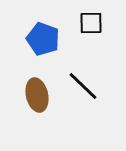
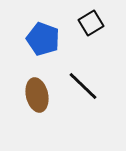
black square: rotated 30 degrees counterclockwise
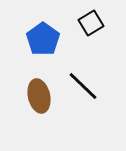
blue pentagon: rotated 16 degrees clockwise
brown ellipse: moved 2 px right, 1 px down
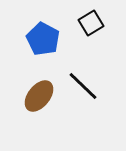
blue pentagon: rotated 8 degrees counterclockwise
brown ellipse: rotated 52 degrees clockwise
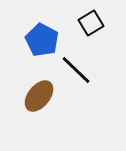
blue pentagon: moved 1 px left, 1 px down
black line: moved 7 px left, 16 px up
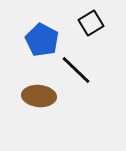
brown ellipse: rotated 56 degrees clockwise
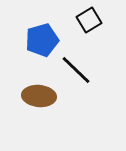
black square: moved 2 px left, 3 px up
blue pentagon: rotated 28 degrees clockwise
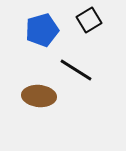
blue pentagon: moved 10 px up
black line: rotated 12 degrees counterclockwise
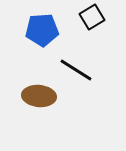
black square: moved 3 px right, 3 px up
blue pentagon: rotated 12 degrees clockwise
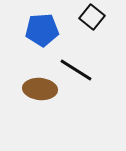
black square: rotated 20 degrees counterclockwise
brown ellipse: moved 1 px right, 7 px up
